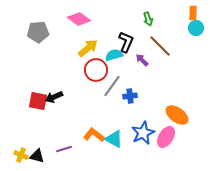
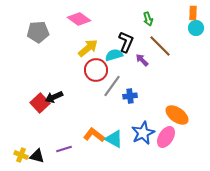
red square: moved 2 px right, 2 px down; rotated 36 degrees clockwise
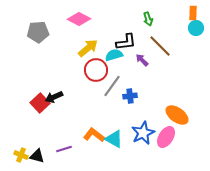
pink diamond: rotated 10 degrees counterclockwise
black L-shape: rotated 60 degrees clockwise
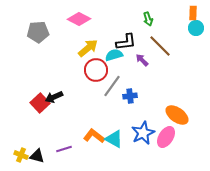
orange L-shape: moved 1 px down
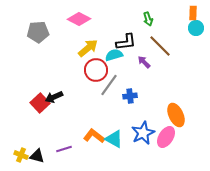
purple arrow: moved 2 px right, 2 px down
gray line: moved 3 px left, 1 px up
orange ellipse: moved 1 px left; rotated 30 degrees clockwise
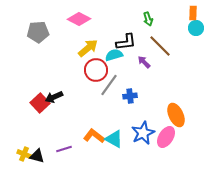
yellow cross: moved 3 px right, 1 px up
